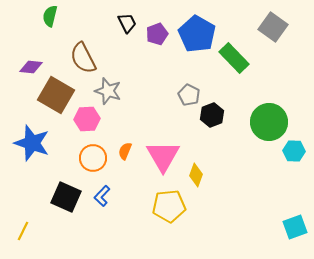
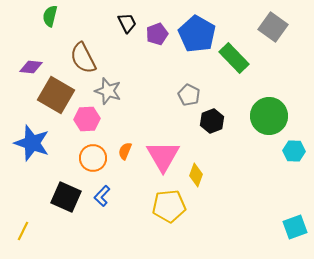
black hexagon: moved 6 px down
green circle: moved 6 px up
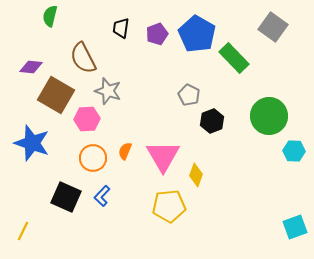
black trapezoid: moved 6 px left, 5 px down; rotated 145 degrees counterclockwise
